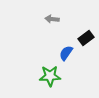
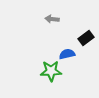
blue semicircle: moved 1 px right, 1 px down; rotated 42 degrees clockwise
green star: moved 1 px right, 5 px up
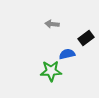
gray arrow: moved 5 px down
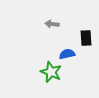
black rectangle: rotated 56 degrees counterclockwise
green star: moved 1 px down; rotated 25 degrees clockwise
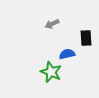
gray arrow: rotated 32 degrees counterclockwise
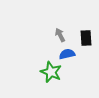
gray arrow: moved 8 px right, 11 px down; rotated 88 degrees clockwise
